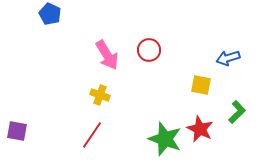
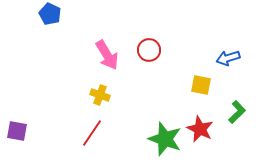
red line: moved 2 px up
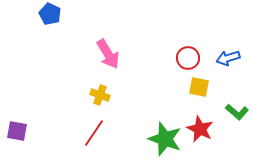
red circle: moved 39 px right, 8 px down
pink arrow: moved 1 px right, 1 px up
yellow square: moved 2 px left, 2 px down
green L-shape: rotated 85 degrees clockwise
red line: moved 2 px right
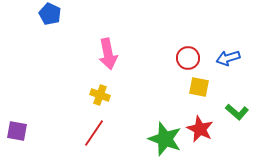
pink arrow: rotated 20 degrees clockwise
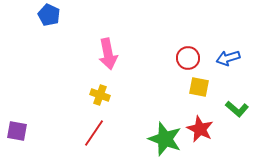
blue pentagon: moved 1 px left, 1 px down
green L-shape: moved 3 px up
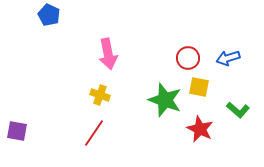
green L-shape: moved 1 px right, 1 px down
green star: moved 39 px up
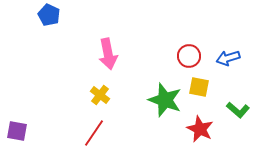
red circle: moved 1 px right, 2 px up
yellow cross: rotated 18 degrees clockwise
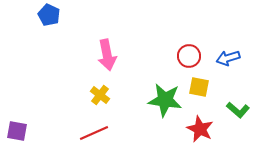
pink arrow: moved 1 px left, 1 px down
green star: rotated 12 degrees counterclockwise
red line: rotated 32 degrees clockwise
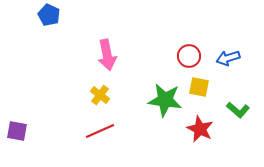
red line: moved 6 px right, 2 px up
